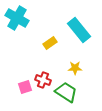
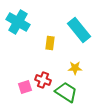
cyan cross: moved 1 px right, 4 px down
yellow rectangle: rotated 48 degrees counterclockwise
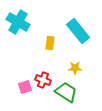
cyan rectangle: moved 1 px left, 1 px down
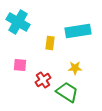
cyan rectangle: rotated 60 degrees counterclockwise
red cross: rotated 35 degrees clockwise
pink square: moved 5 px left, 22 px up; rotated 24 degrees clockwise
green trapezoid: moved 1 px right
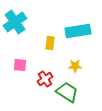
cyan cross: moved 3 px left; rotated 25 degrees clockwise
yellow star: moved 2 px up
red cross: moved 2 px right, 1 px up
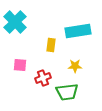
cyan cross: rotated 10 degrees counterclockwise
yellow rectangle: moved 1 px right, 2 px down
red cross: moved 2 px left, 1 px up; rotated 14 degrees clockwise
green trapezoid: rotated 140 degrees clockwise
